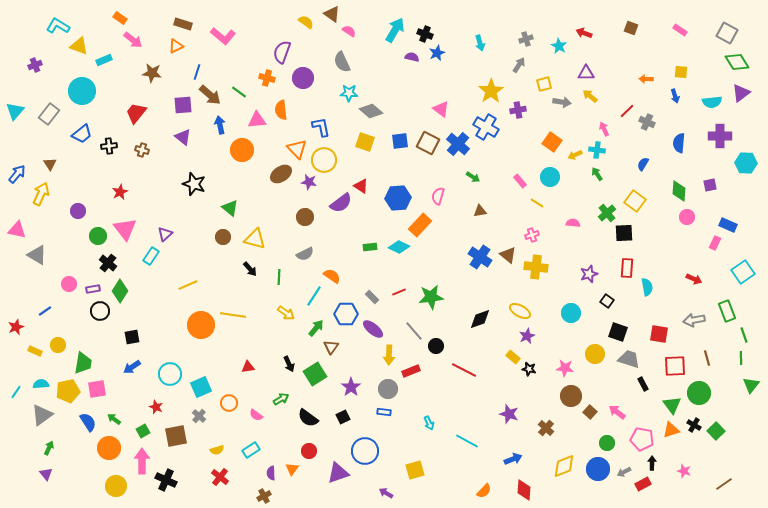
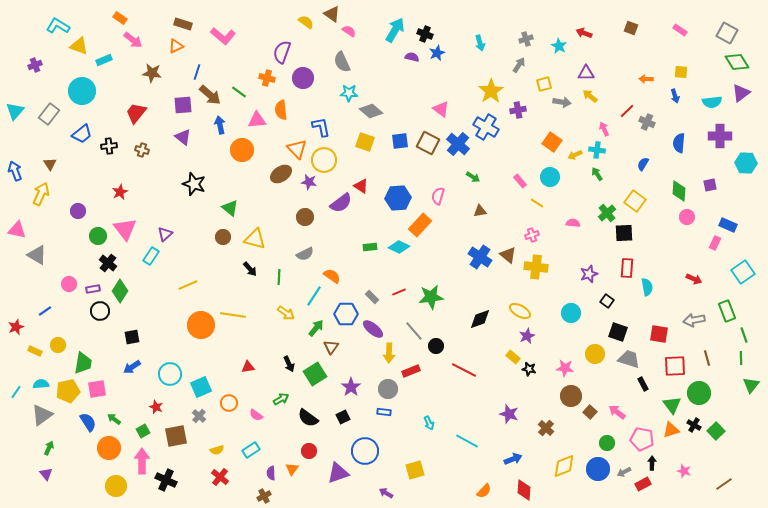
blue arrow at (17, 174): moved 2 px left, 3 px up; rotated 60 degrees counterclockwise
yellow arrow at (389, 355): moved 2 px up
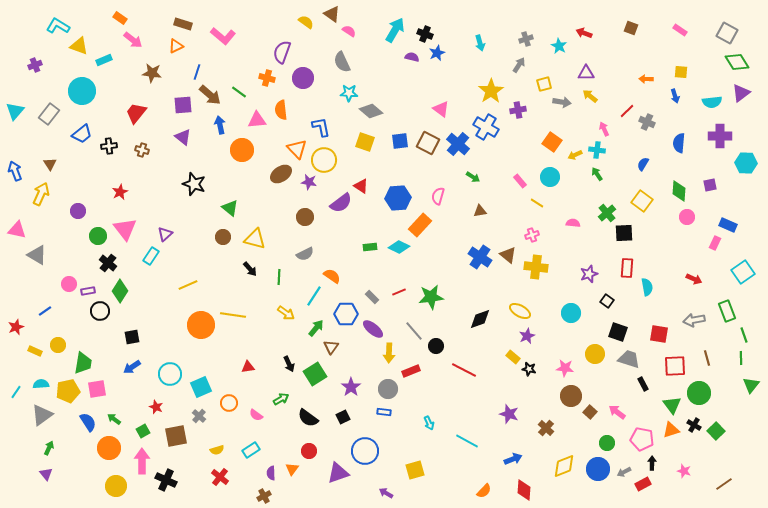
yellow square at (635, 201): moved 7 px right
purple rectangle at (93, 289): moved 5 px left, 2 px down
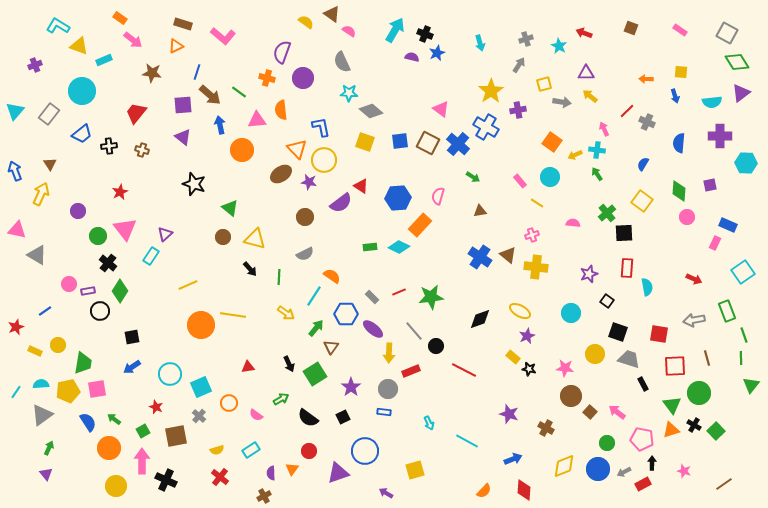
brown cross at (546, 428): rotated 14 degrees counterclockwise
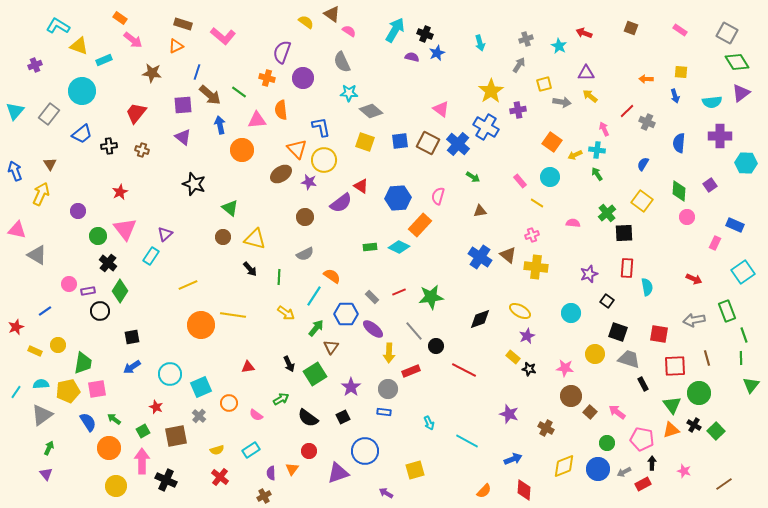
purple square at (710, 185): rotated 24 degrees counterclockwise
blue rectangle at (728, 225): moved 7 px right
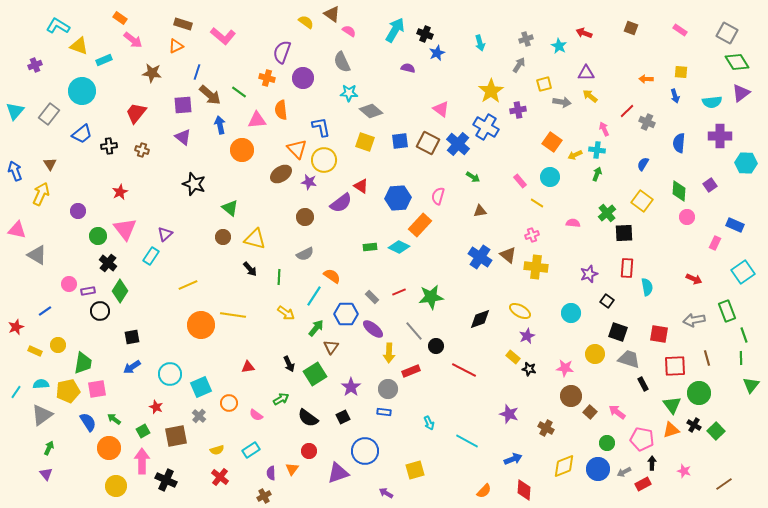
purple semicircle at (412, 57): moved 4 px left, 11 px down
green arrow at (597, 174): rotated 56 degrees clockwise
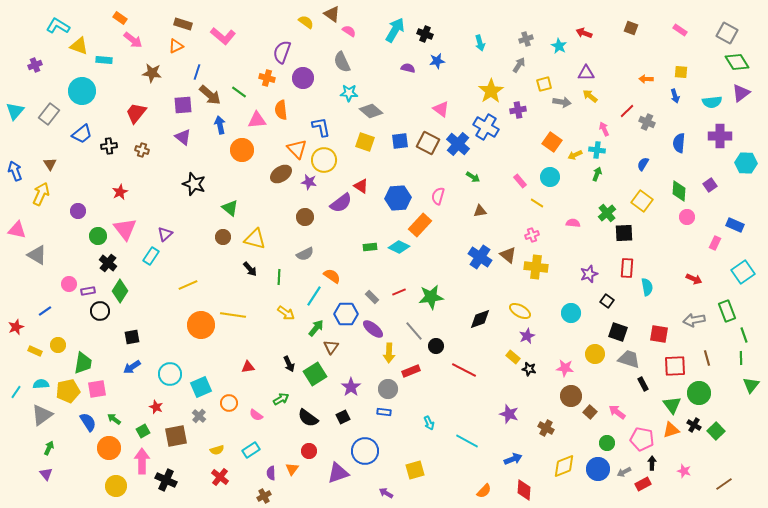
blue star at (437, 53): moved 8 px down; rotated 14 degrees clockwise
cyan rectangle at (104, 60): rotated 28 degrees clockwise
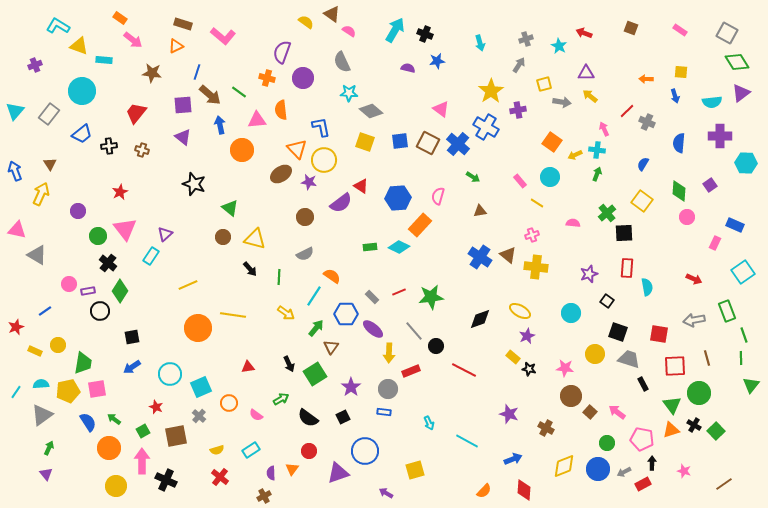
orange circle at (201, 325): moved 3 px left, 3 px down
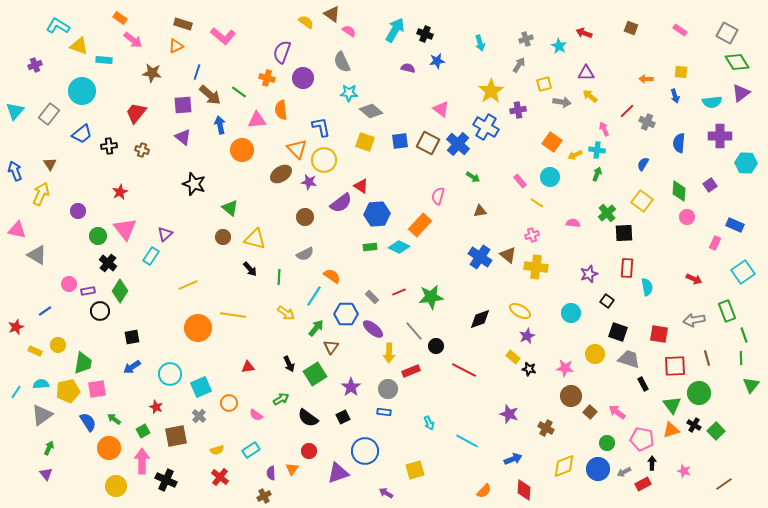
blue hexagon at (398, 198): moved 21 px left, 16 px down
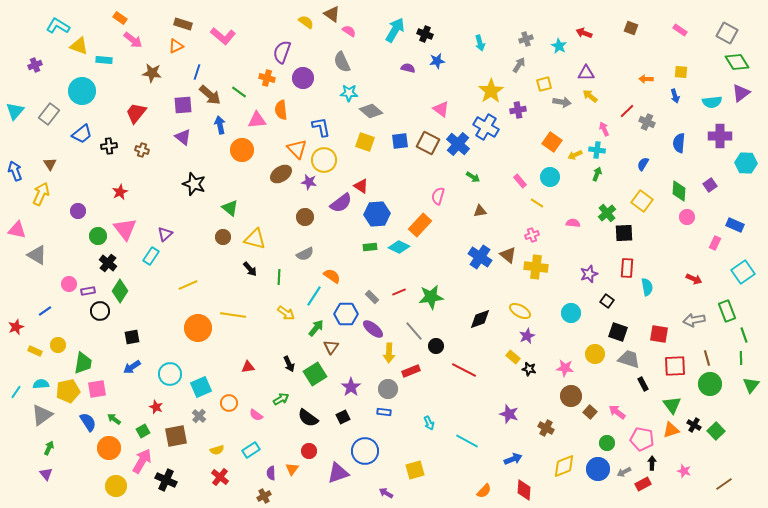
green circle at (699, 393): moved 11 px right, 9 px up
pink arrow at (142, 461): rotated 30 degrees clockwise
